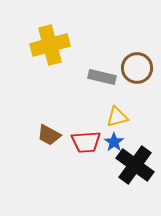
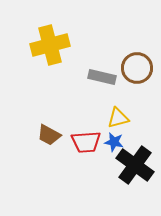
yellow triangle: moved 1 px right, 1 px down
blue star: rotated 24 degrees counterclockwise
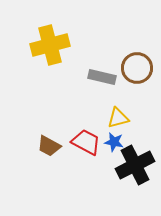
brown trapezoid: moved 11 px down
red trapezoid: rotated 148 degrees counterclockwise
black cross: rotated 27 degrees clockwise
